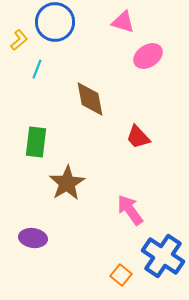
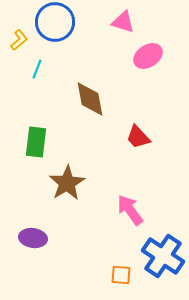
orange square: rotated 35 degrees counterclockwise
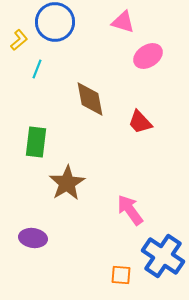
red trapezoid: moved 2 px right, 15 px up
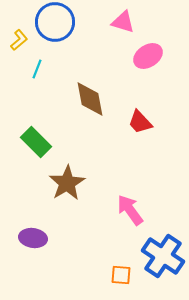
green rectangle: rotated 52 degrees counterclockwise
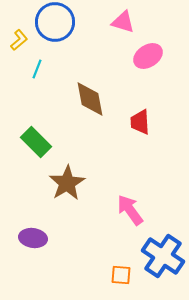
red trapezoid: rotated 40 degrees clockwise
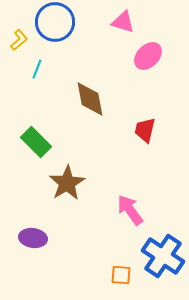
pink ellipse: rotated 12 degrees counterclockwise
red trapezoid: moved 5 px right, 8 px down; rotated 16 degrees clockwise
